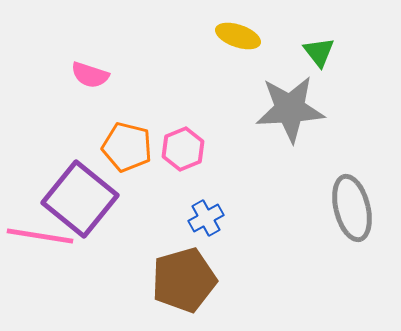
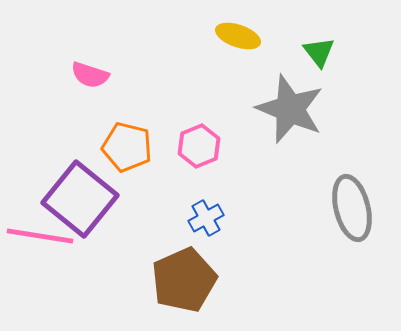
gray star: rotated 26 degrees clockwise
pink hexagon: moved 16 px right, 3 px up
brown pentagon: rotated 8 degrees counterclockwise
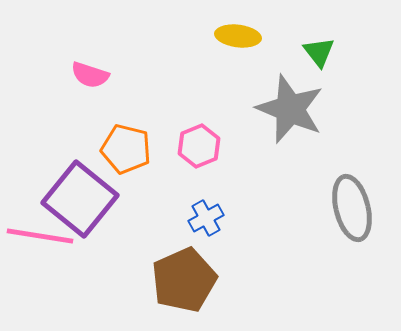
yellow ellipse: rotated 12 degrees counterclockwise
orange pentagon: moved 1 px left, 2 px down
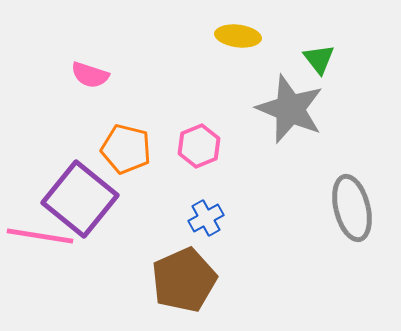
green triangle: moved 7 px down
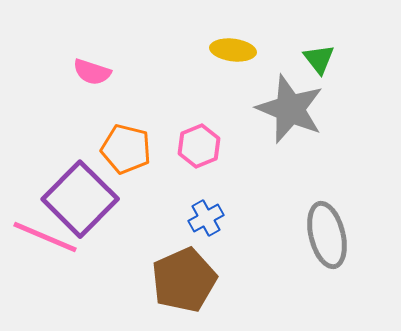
yellow ellipse: moved 5 px left, 14 px down
pink semicircle: moved 2 px right, 3 px up
purple square: rotated 6 degrees clockwise
gray ellipse: moved 25 px left, 27 px down
pink line: moved 5 px right, 1 px down; rotated 14 degrees clockwise
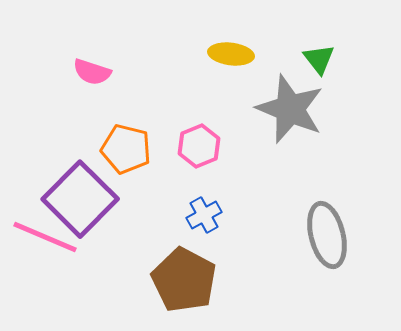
yellow ellipse: moved 2 px left, 4 px down
blue cross: moved 2 px left, 3 px up
brown pentagon: rotated 20 degrees counterclockwise
